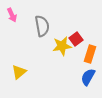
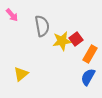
pink arrow: rotated 16 degrees counterclockwise
yellow star: moved 5 px up
orange rectangle: rotated 12 degrees clockwise
yellow triangle: moved 2 px right, 2 px down
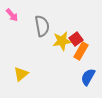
orange rectangle: moved 9 px left, 3 px up
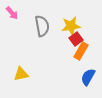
pink arrow: moved 2 px up
yellow star: moved 9 px right, 15 px up
yellow triangle: rotated 28 degrees clockwise
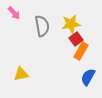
pink arrow: moved 2 px right
yellow star: moved 2 px up
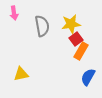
pink arrow: rotated 32 degrees clockwise
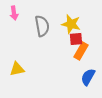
yellow star: rotated 24 degrees clockwise
red square: rotated 32 degrees clockwise
yellow triangle: moved 4 px left, 5 px up
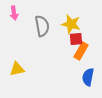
blue semicircle: rotated 18 degrees counterclockwise
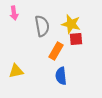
orange rectangle: moved 25 px left
yellow triangle: moved 1 px left, 2 px down
blue semicircle: moved 27 px left, 1 px up; rotated 18 degrees counterclockwise
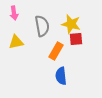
yellow triangle: moved 29 px up
